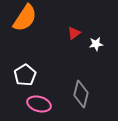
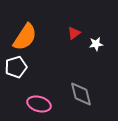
orange semicircle: moved 19 px down
white pentagon: moved 9 px left, 8 px up; rotated 15 degrees clockwise
gray diamond: rotated 28 degrees counterclockwise
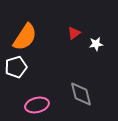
pink ellipse: moved 2 px left, 1 px down; rotated 30 degrees counterclockwise
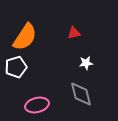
red triangle: rotated 24 degrees clockwise
white star: moved 10 px left, 19 px down
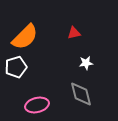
orange semicircle: rotated 12 degrees clockwise
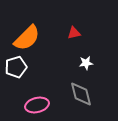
orange semicircle: moved 2 px right, 1 px down
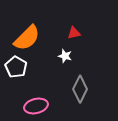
white star: moved 21 px left, 7 px up; rotated 24 degrees clockwise
white pentagon: rotated 25 degrees counterclockwise
gray diamond: moved 1 px left, 5 px up; rotated 40 degrees clockwise
pink ellipse: moved 1 px left, 1 px down
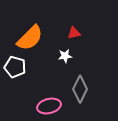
orange semicircle: moved 3 px right
white star: rotated 24 degrees counterclockwise
white pentagon: moved 1 px left; rotated 15 degrees counterclockwise
pink ellipse: moved 13 px right
